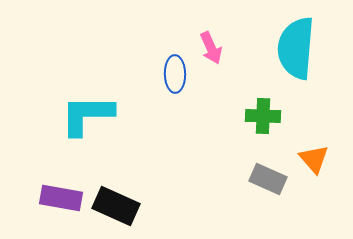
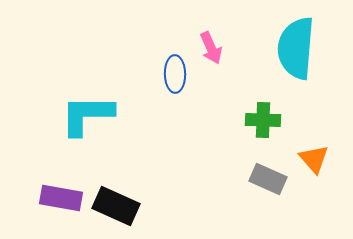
green cross: moved 4 px down
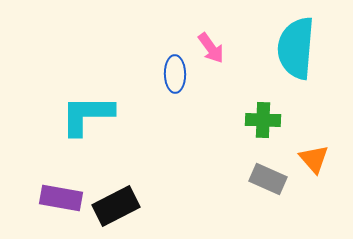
pink arrow: rotated 12 degrees counterclockwise
black rectangle: rotated 51 degrees counterclockwise
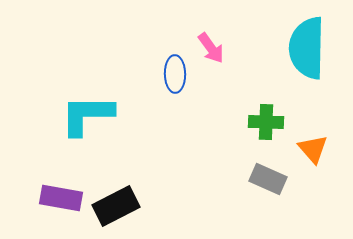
cyan semicircle: moved 11 px right; rotated 4 degrees counterclockwise
green cross: moved 3 px right, 2 px down
orange triangle: moved 1 px left, 10 px up
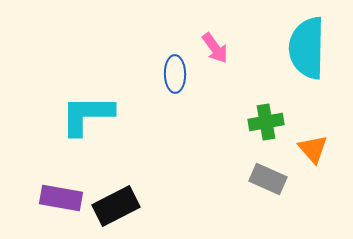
pink arrow: moved 4 px right
green cross: rotated 12 degrees counterclockwise
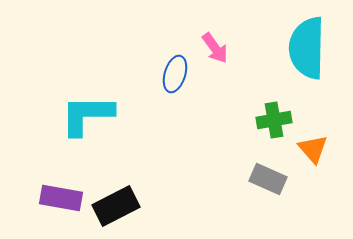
blue ellipse: rotated 18 degrees clockwise
green cross: moved 8 px right, 2 px up
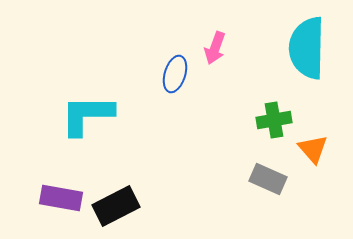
pink arrow: rotated 56 degrees clockwise
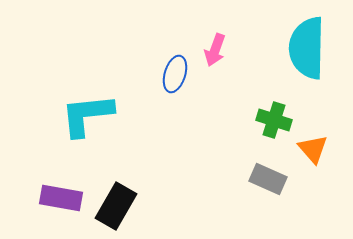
pink arrow: moved 2 px down
cyan L-shape: rotated 6 degrees counterclockwise
green cross: rotated 28 degrees clockwise
black rectangle: rotated 33 degrees counterclockwise
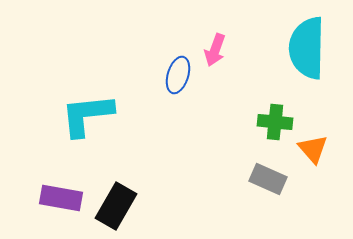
blue ellipse: moved 3 px right, 1 px down
green cross: moved 1 px right, 2 px down; rotated 12 degrees counterclockwise
